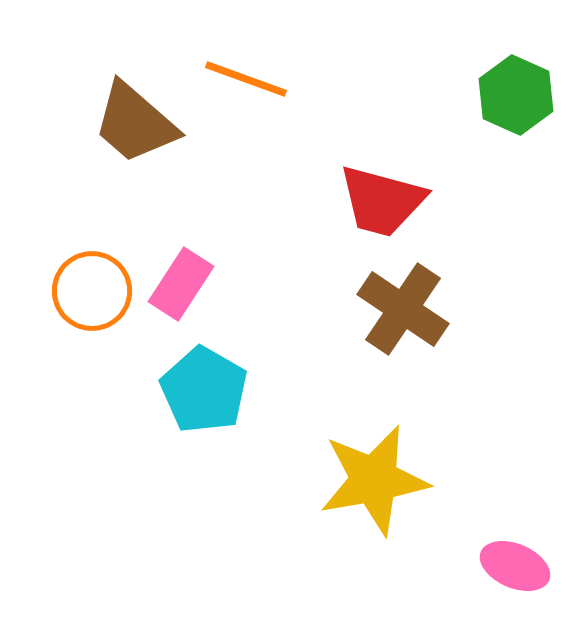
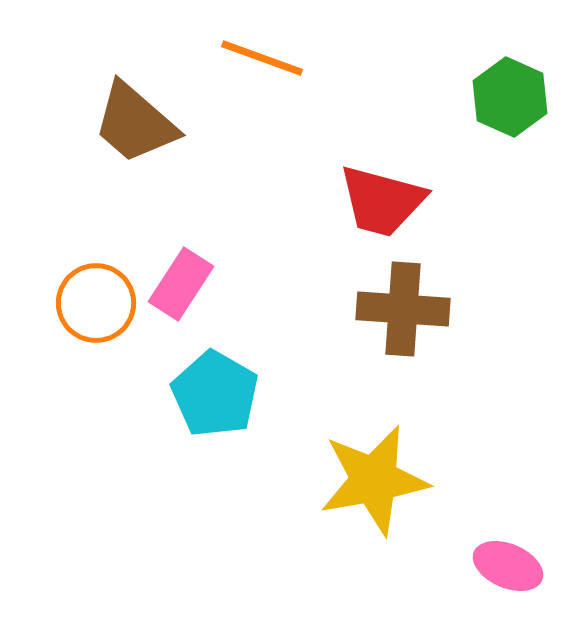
orange line: moved 16 px right, 21 px up
green hexagon: moved 6 px left, 2 px down
orange circle: moved 4 px right, 12 px down
brown cross: rotated 30 degrees counterclockwise
cyan pentagon: moved 11 px right, 4 px down
pink ellipse: moved 7 px left
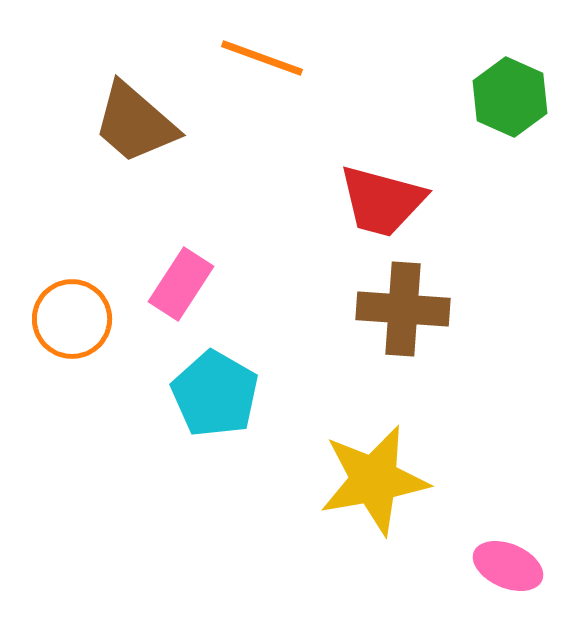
orange circle: moved 24 px left, 16 px down
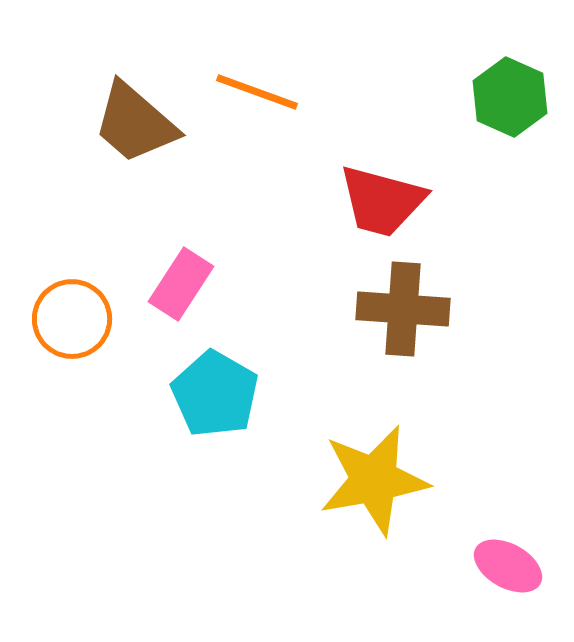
orange line: moved 5 px left, 34 px down
pink ellipse: rotated 6 degrees clockwise
